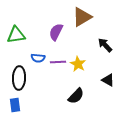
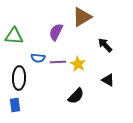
green triangle: moved 2 px left, 1 px down; rotated 12 degrees clockwise
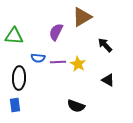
black semicircle: moved 10 px down; rotated 66 degrees clockwise
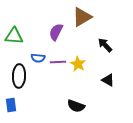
black ellipse: moved 2 px up
blue rectangle: moved 4 px left
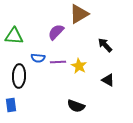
brown triangle: moved 3 px left, 3 px up
purple semicircle: rotated 18 degrees clockwise
yellow star: moved 1 px right, 2 px down
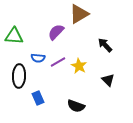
purple line: rotated 28 degrees counterclockwise
black triangle: rotated 16 degrees clockwise
blue rectangle: moved 27 px right, 7 px up; rotated 16 degrees counterclockwise
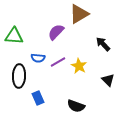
black arrow: moved 2 px left, 1 px up
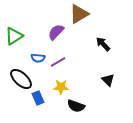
green triangle: rotated 36 degrees counterclockwise
yellow star: moved 18 px left, 21 px down; rotated 28 degrees counterclockwise
black ellipse: moved 2 px right, 3 px down; rotated 50 degrees counterclockwise
